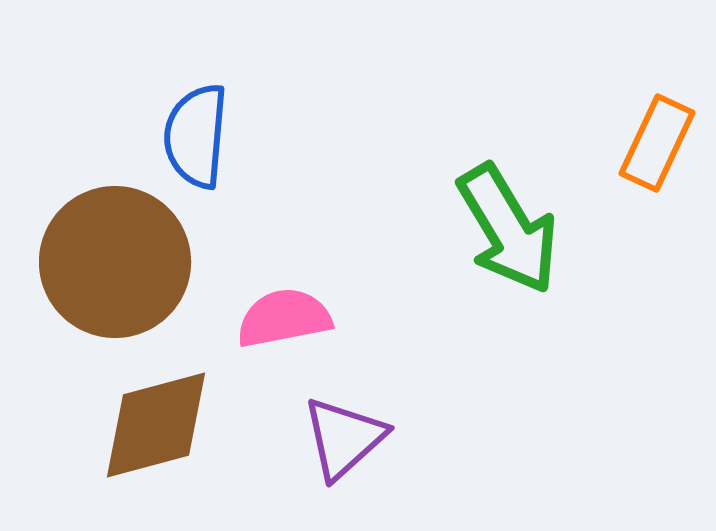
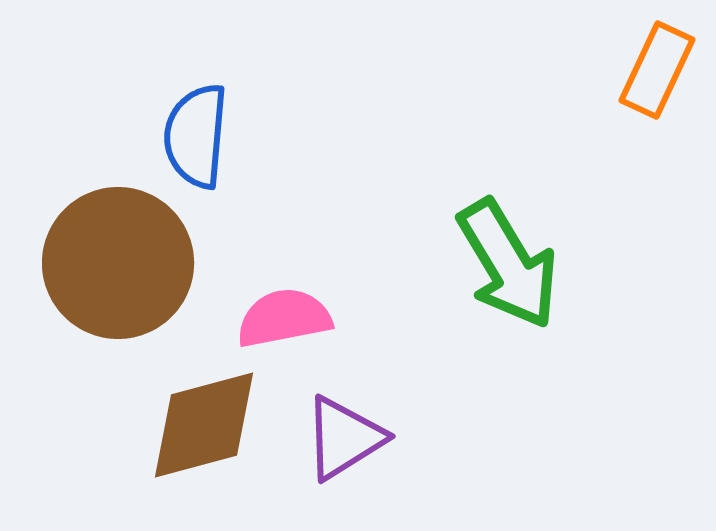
orange rectangle: moved 73 px up
green arrow: moved 35 px down
brown circle: moved 3 px right, 1 px down
brown diamond: moved 48 px right
purple triangle: rotated 10 degrees clockwise
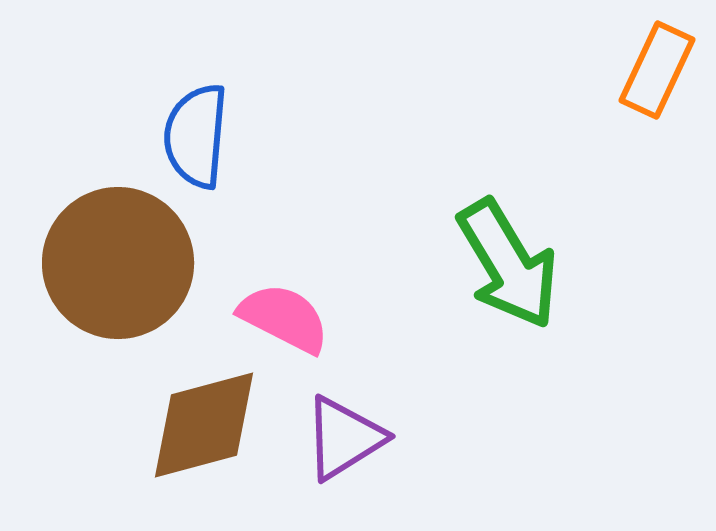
pink semicircle: rotated 38 degrees clockwise
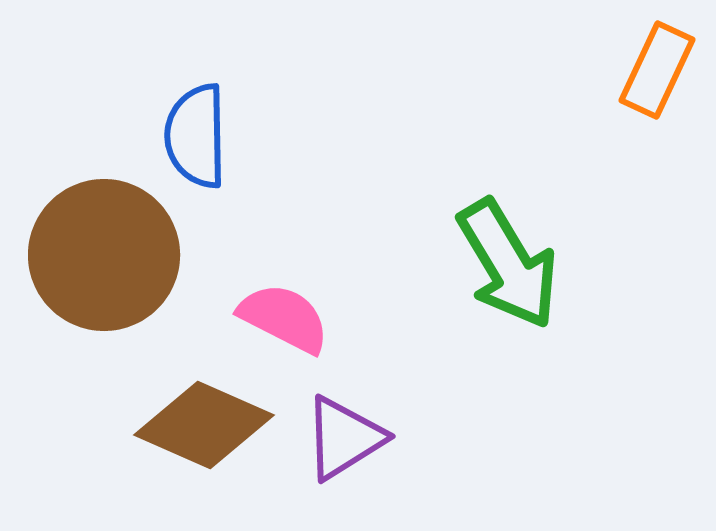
blue semicircle: rotated 6 degrees counterclockwise
brown circle: moved 14 px left, 8 px up
brown diamond: rotated 39 degrees clockwise
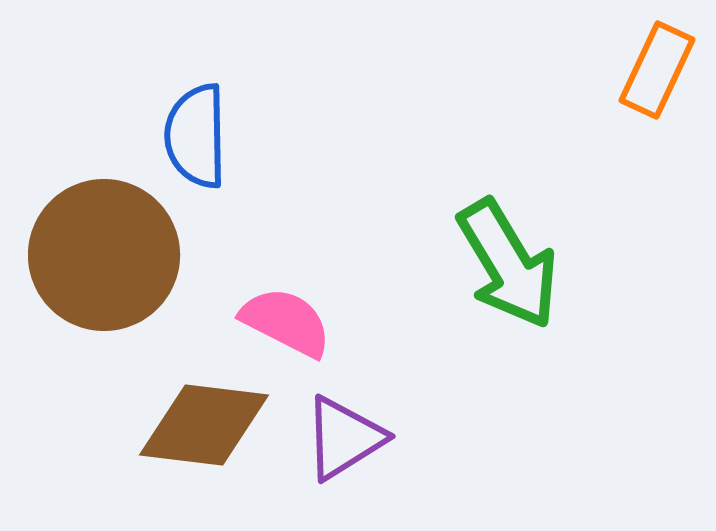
pink semicircle: moved 2 px right, 4 px down
brown diamond: rotated 17 degrees counterclockwise
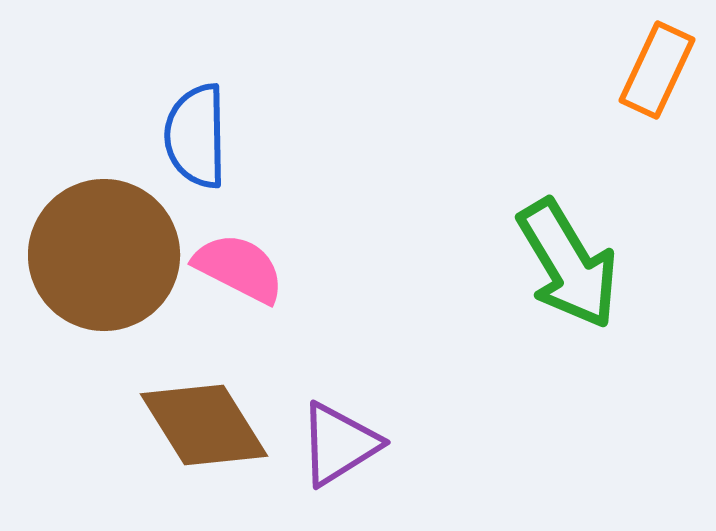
green arrow: moved 60 px right
pink semicircle: moved 47 px left, 54 px up
brown diamond: rotated 51 degrees clockwise
purple triangle: moved 5 px left, 6 px down
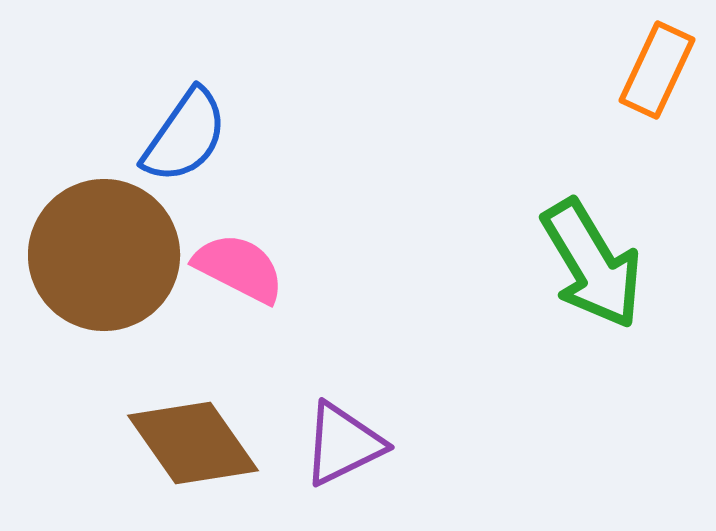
blue semicircle: moved 11 px left; rotated 144 degrees counterclockwise
green arrow: moved 24 px right
brown diamond: moved 11 px left, 18 px down; rotated 3 degrees counterclockwise
purple triangle: moved 4 px right; rotated 6 degrees clockwise
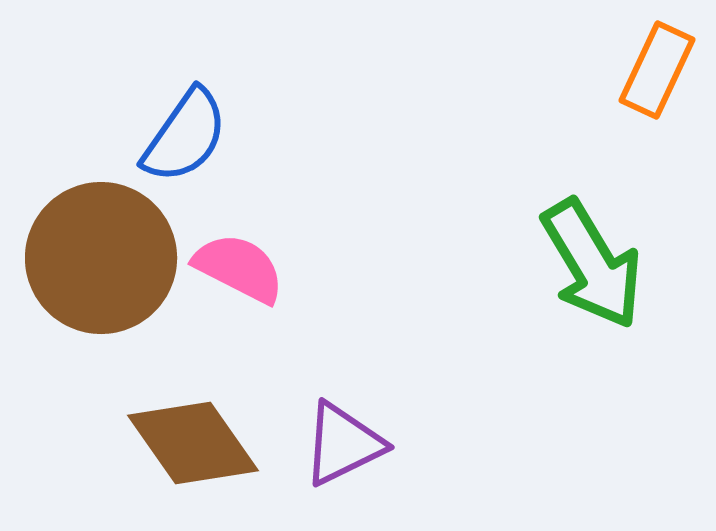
brown circle: moved 3 px left, 3 px down
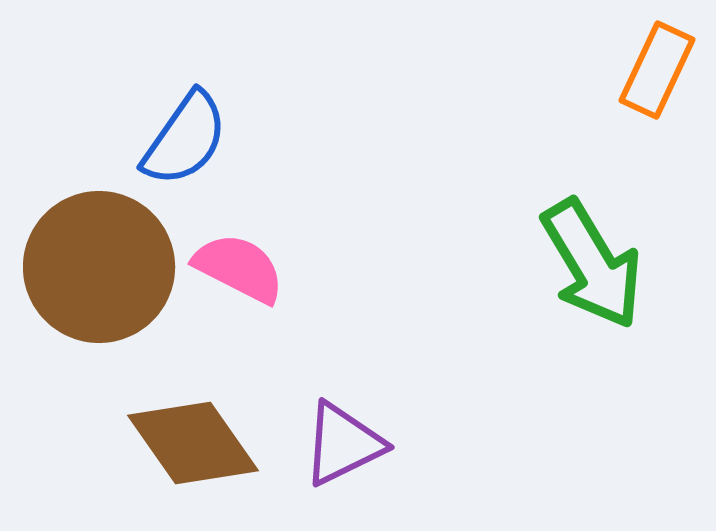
blue semicircle: moved 3 px down
brown circle: moved 2 px left, 9 px down
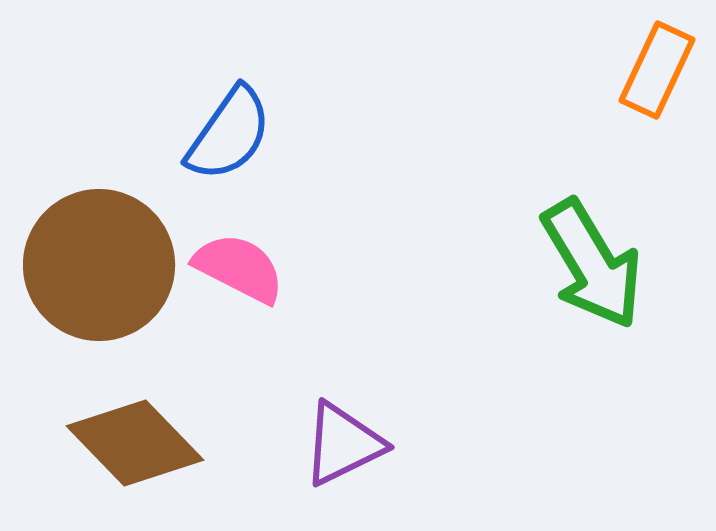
blue semicircle: moved 44 px right, 5 px up
brown circle: moved 2 px up
brown diamond: moved 58 px left; rotated 9 degrees counterclockwise
